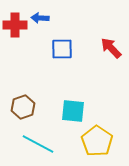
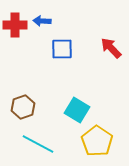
blue arrow: moved 2 px right, 3 px down
cyan square: moved 4 px right, 1 px up; rotated 25 degrees clockwise
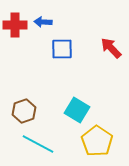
blue arrow: moved 1 px right, 1 px down
brown hexagon: moved 1 px right, 4 px down
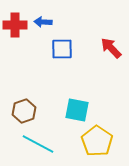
cyan square: rotated 20 degrees counterclockwise
